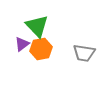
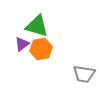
green triangle: rotated 30 degrees counterclockwise
gray trapezoid: moved 21 px down
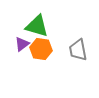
orange hexagon: rotated 20 degrees clockwise
gray trapezoid: moved 6 px left, 24 px up; rotated 70 degrees clockwise
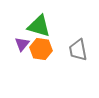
green triangle: moved 2 px right
purple triangle: rotated 14 degrees counterclockwise
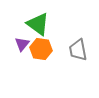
green triangle: moved 1 px left, 2 px up; rotated 20 degrees clockwise
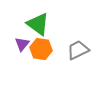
gray trapezoid: rotated 75 degrees clockwise
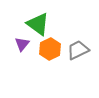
orange hexagon: moved 9 px right; rotated 25 degrees clockwise
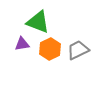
green triangle: moved 2 px up; rotated 15 degrees counterclockwise
purple triangle: rotated 42 degrees clockwise
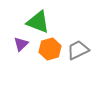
purple triangle: moved 1 px left; rotated 35 degrees counterclockwise
orange hexagon: rotated 10 degrees clockwise
